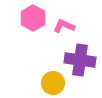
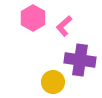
pink L-shape: rotated 65 degrees counterclockwise
yellow circle: moved 1 px up
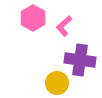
yellow circle: moved 4 px right, 1 px down
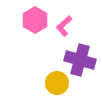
pink hexagon: moved 2 px right, 2 px down
purple cross: rotated 8 degrees clockwise
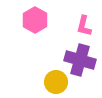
pink L-shape: moved 20 px right; rotated 35 degrees counterclockwise
yellow circle: moved 1 px left, 1 px up
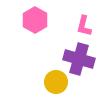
purple cross: moved 1 px left, 1 px up
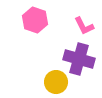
pink hexagon: rotated 10 degrees counterclockwise
pink L-shape: rotated 40 degrees counterclockwise
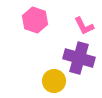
purple cross: moved 1 px up
yellow circle: moved 2 px left, 1 px up
